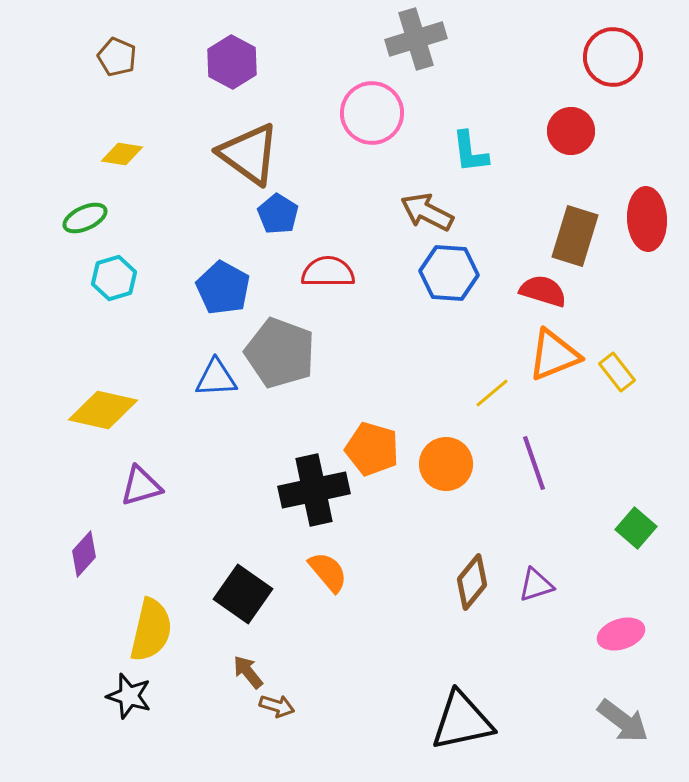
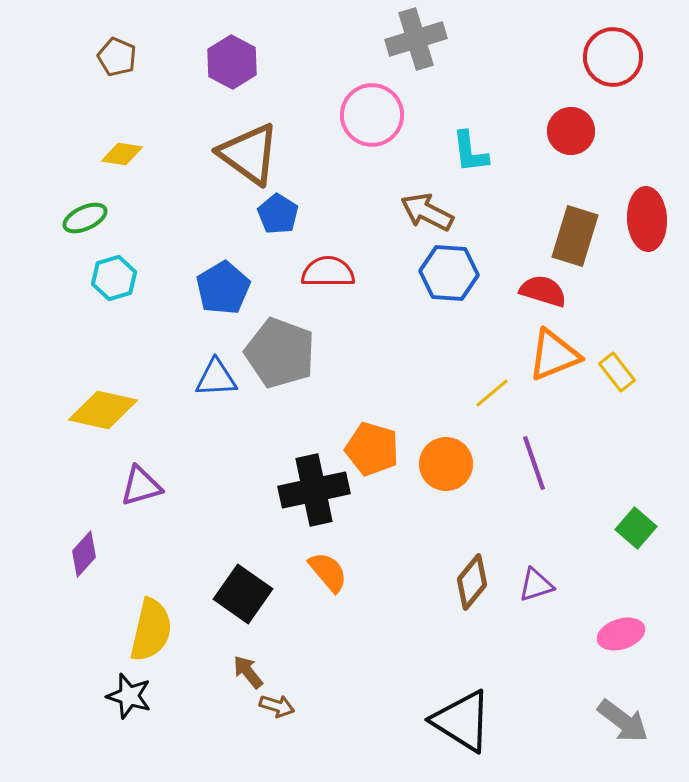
pink circle at (372, 113): moved 2 px down
blue pentagon at (223, 288): rotated 12 degrees clockwise
black triangle at (462, 721): rotated 44 degrees clockwise
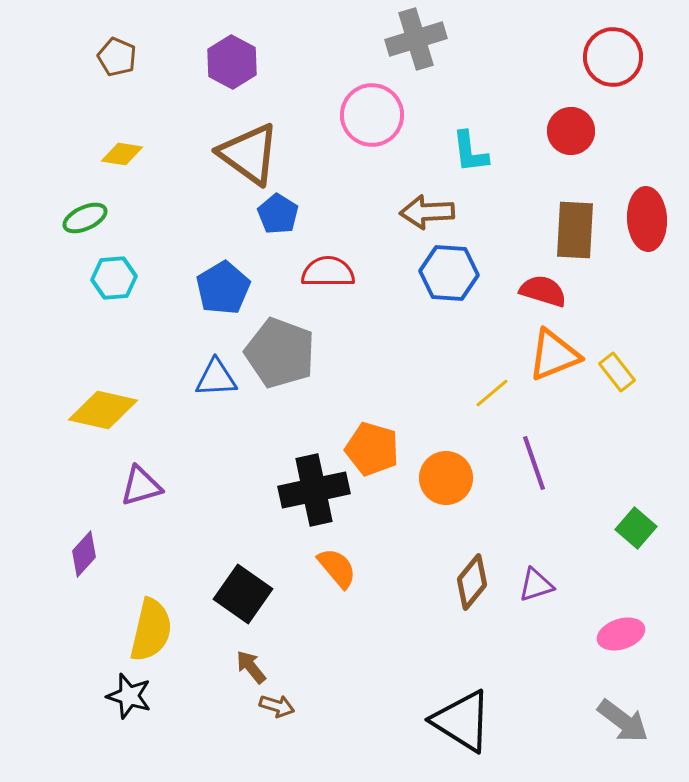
brown arrow at (427, 212): rotated 30 degrees counterclockwise
brown rectangle at (575, 236): moved 6 px up; rotated 14 degrees counterclockwise
cyan hexagon at (114, 278): rotated 12 degrees clockwise
orange circle at (446, 464): moved 14 px down
orange semicircle at (328, 572): moved 9 px right, 4 px up
brown arrow at (248, 672): moved 3 px right, 5 px up
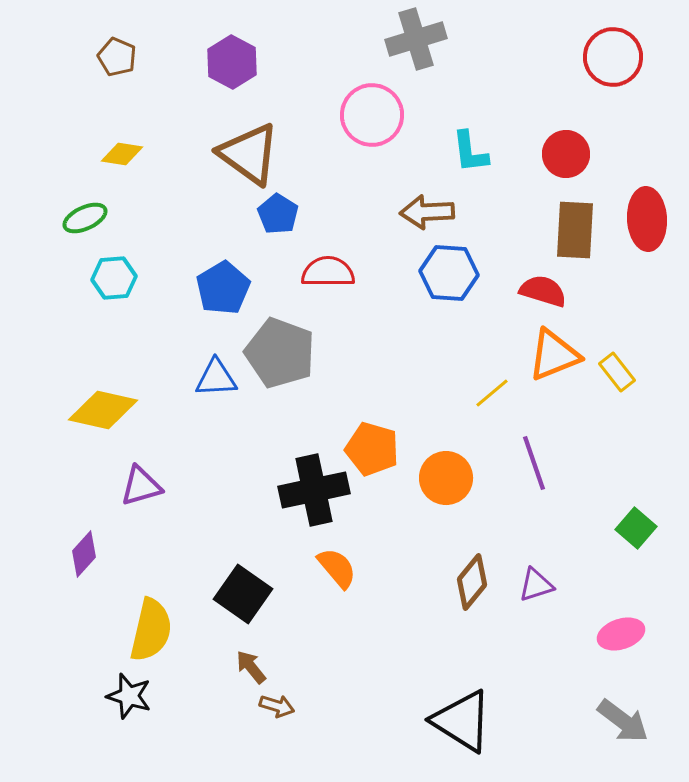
red circle at (571, 131): moved 5 px left, 23 px down
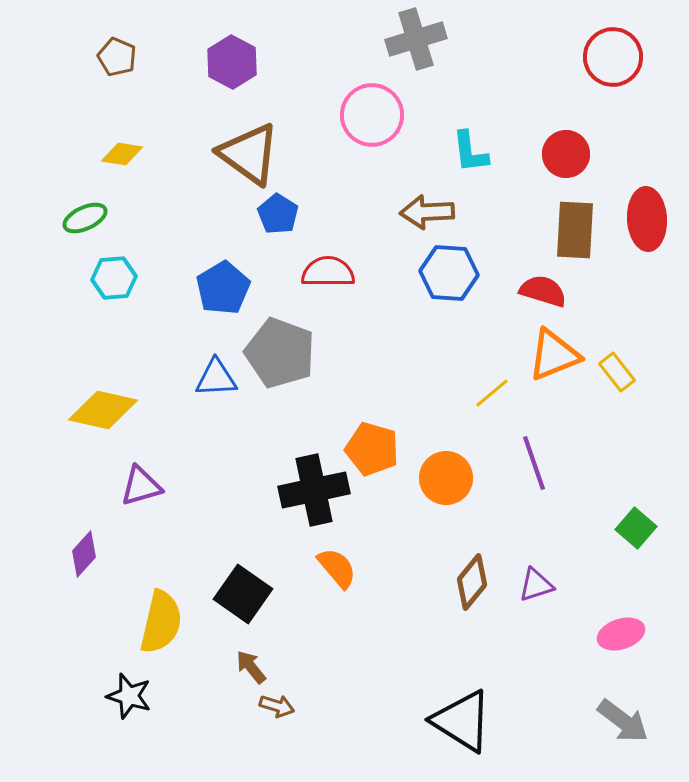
yellow semicircle at (151, 630): moved 10 px right, 8 px up
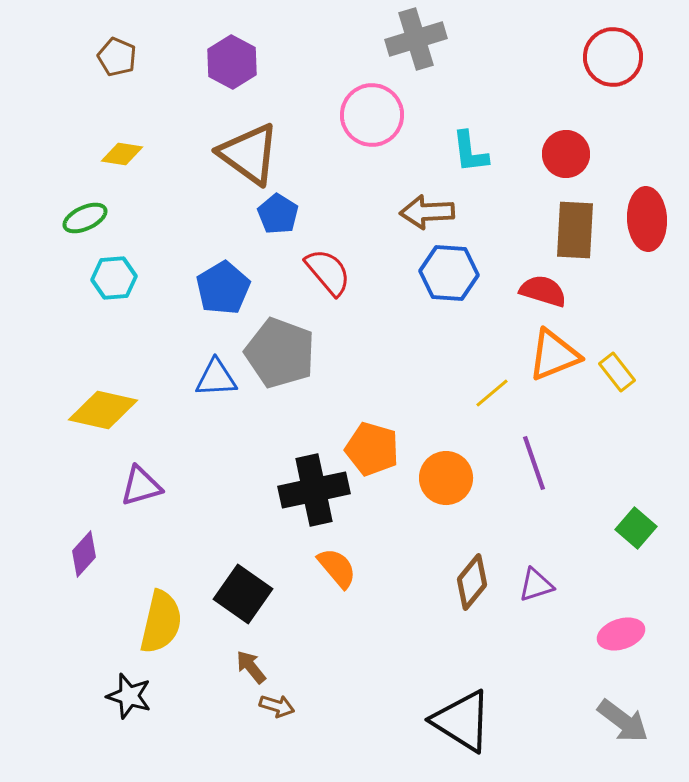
red semicircle at (328, 272): rotated 50 degrees clockwise
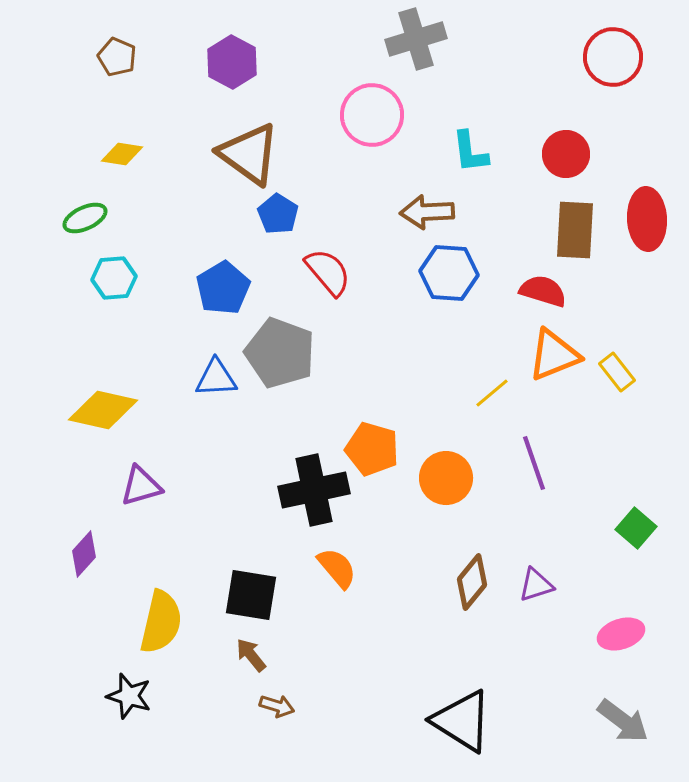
black square at (243, 594): moved 8 px right, 1 px down; rotated 26 degrees counterclockwise
brown arrow at (251, 667): moved 12 px up
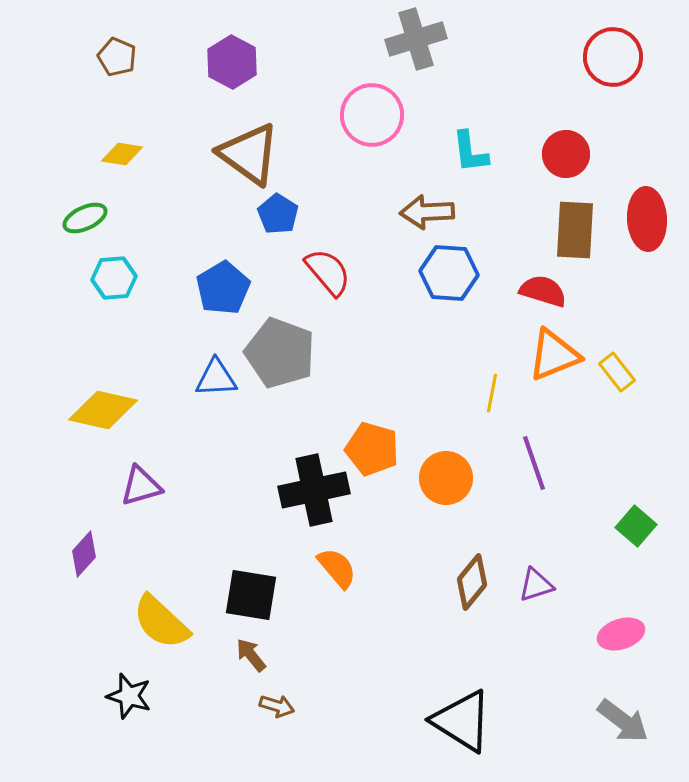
yellow line at (492, 393): rotated 39 degrees counterclockwise
green square at (636, 528): moved 2 px up
yellow semicircle at (161, 622): rotated 120 degrees clockwise
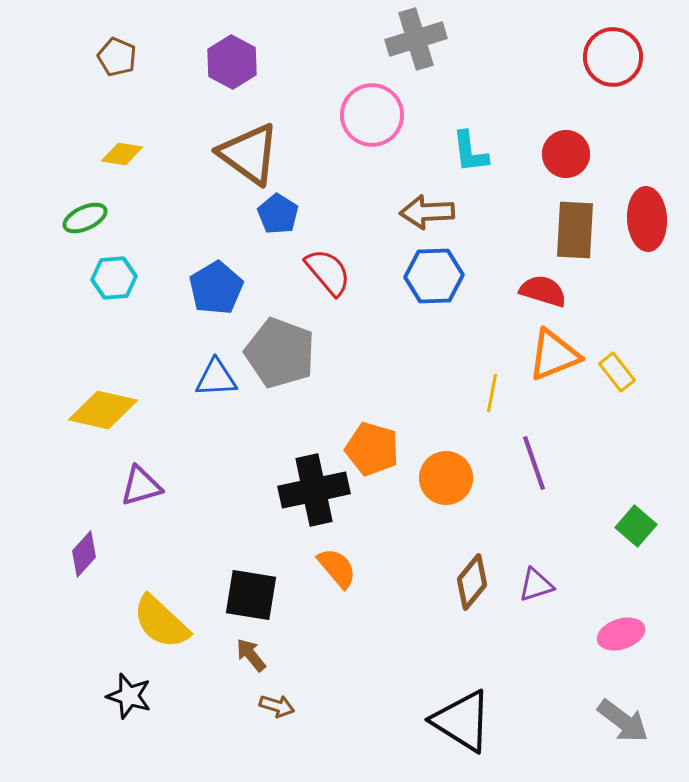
blue hexagon at (449, 273): moved 15 px left, 3 px down; rotated 6 degrees counterclockwise
blue pentagon at (223, 288): moved 7 px left
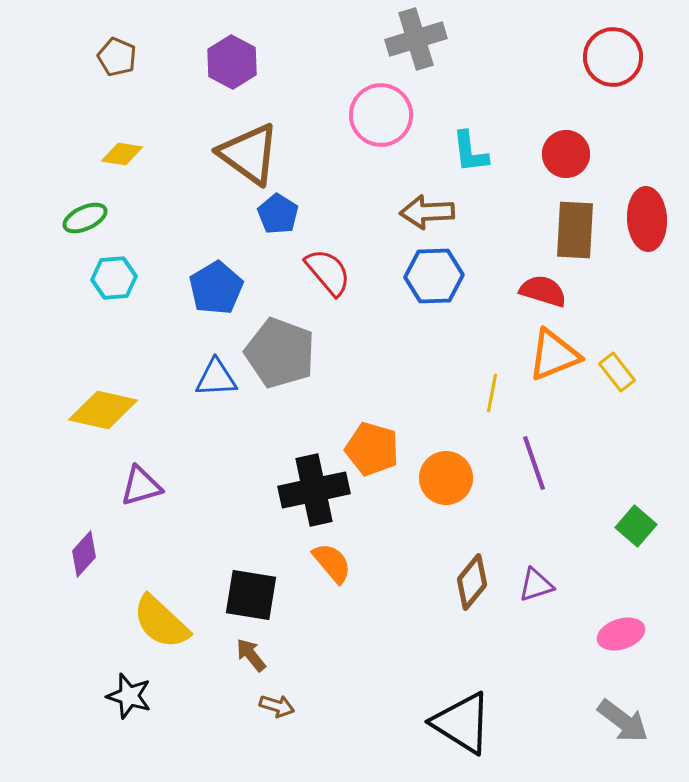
pink circle at (372, 115): moved 9 px right
orange semicircle at (337, 568): moved 5 px left, 5 px up
black triangle at (462, 721): moved 2 px down
